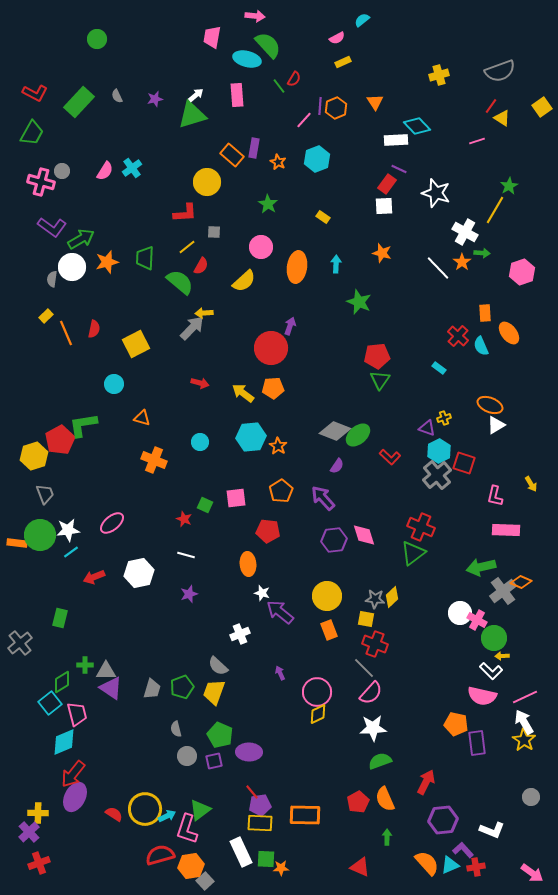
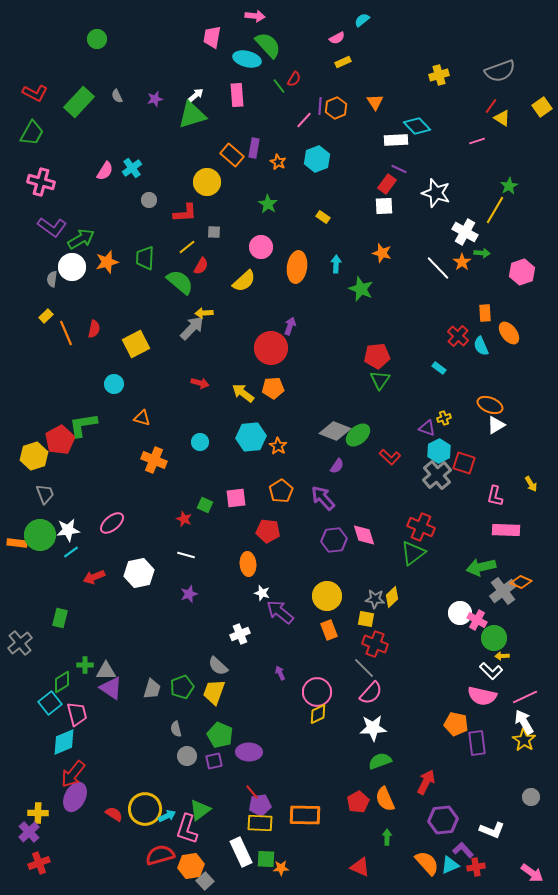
gray circle at (62, 171): moved 87 px right, 29 px down
green star at (359, 302): moved 2 px right, 13 px up
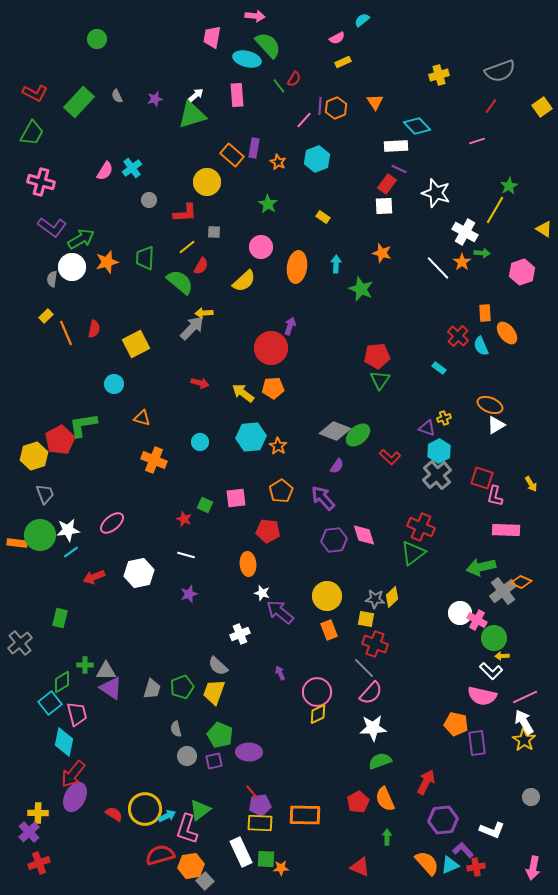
yellow triangle at (502, 118): moved 42 px right, 111 px down
white rectangle at (396, 140): moved 6 px down
orange ellipse at (509, 333): moved 2 px left
red square at (464, 463): moved 18 px right, 15 px down
cyan diamond at (64, 742): rotated 56 degrees counterclockwise
pink arrow at (532, 873): moved 1 px right, 5 px up; rotated 65 degrees clockwise
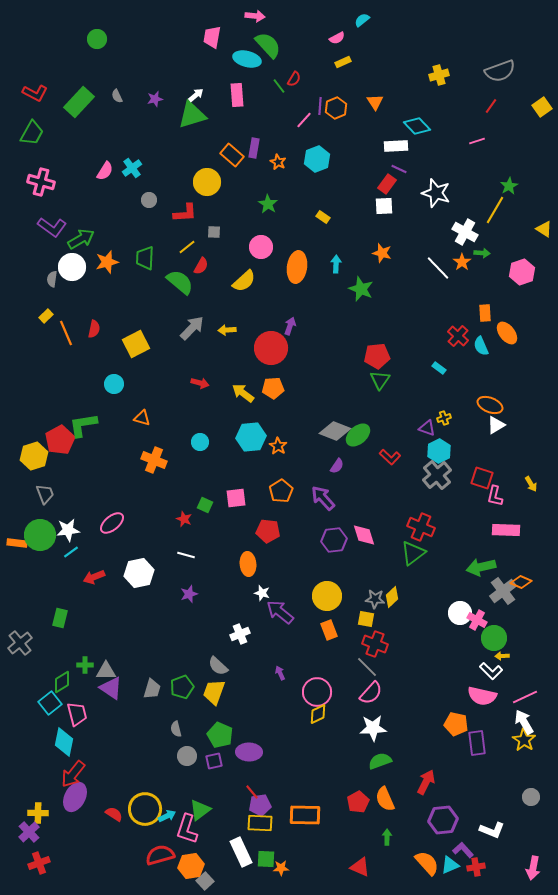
yellow arrow at (204, 313): moved 23 px right, 17 px down
gray line at (364, 668): moved 3 px right, 1 px up
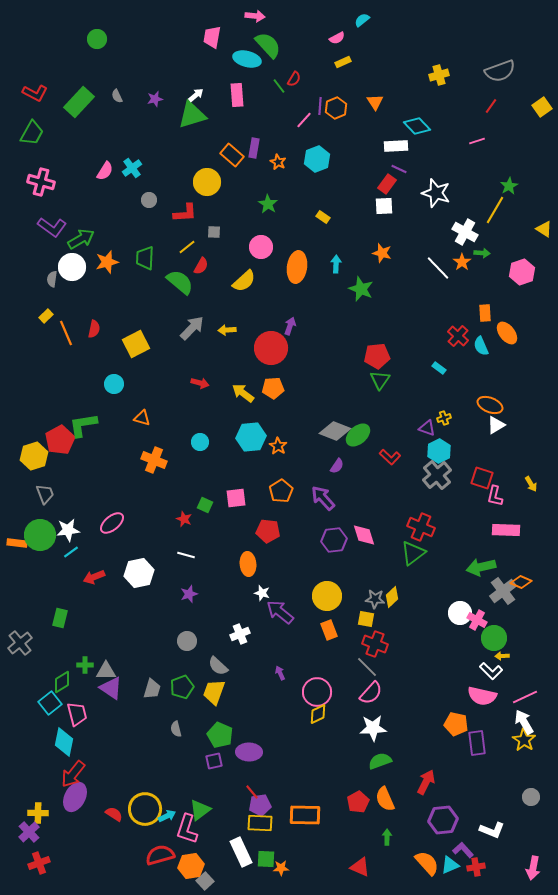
gray circle at (187, 756): moved 115 px up
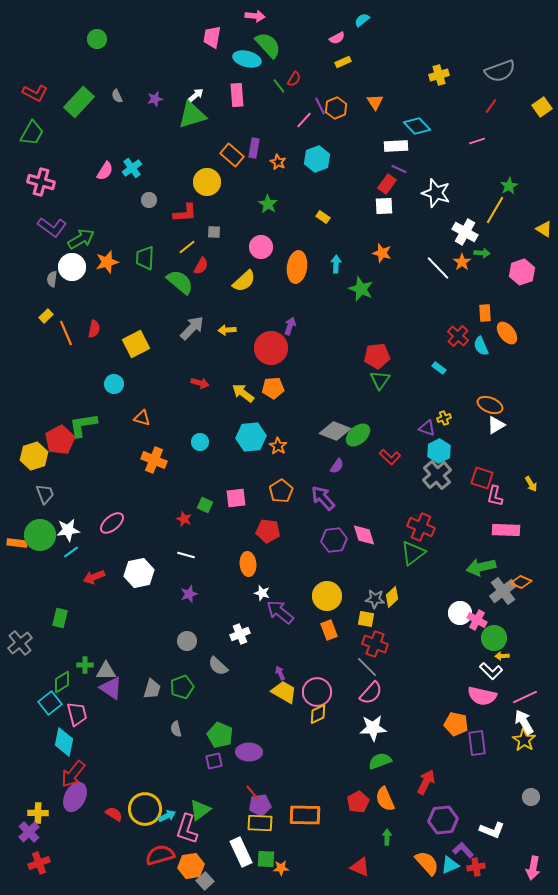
purple line at (320, 106): rotated 30 degrees counterclockwise
yellow trapezoid at (214, 692): moved 70 px right; rotated 100 degrees clockwise
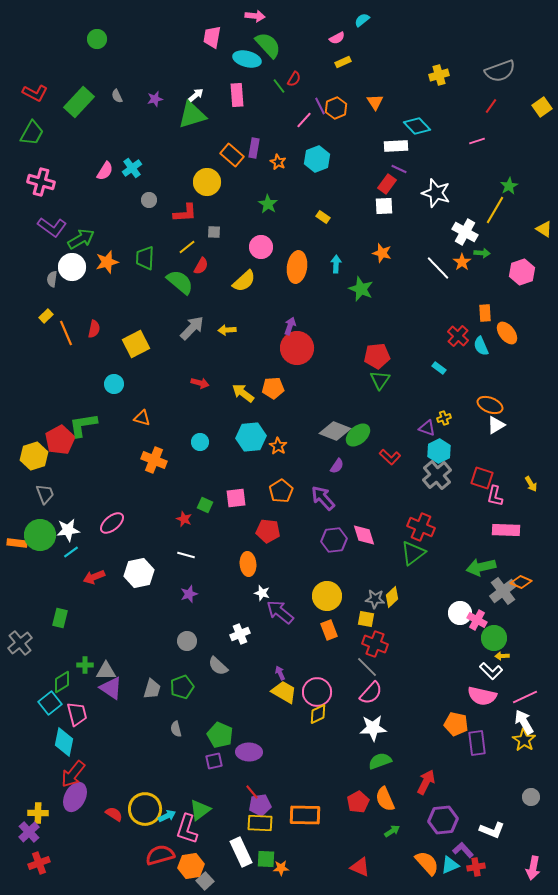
red circle at (271, 348): moved 26 px right
green arrow at (387, 837): moved 5 px right, 6 px up; rotated 56 degrees clockwise
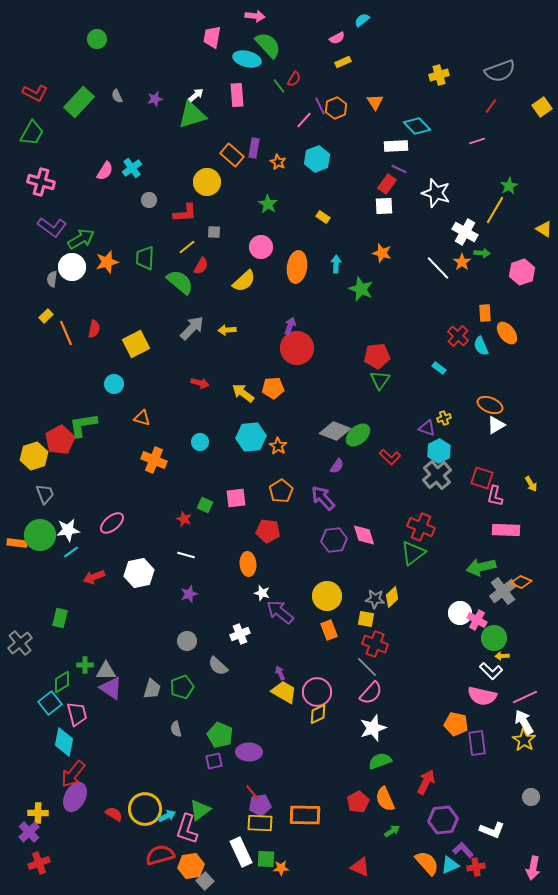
white star at (373, 728): rotated 16 degrees counterclockwise
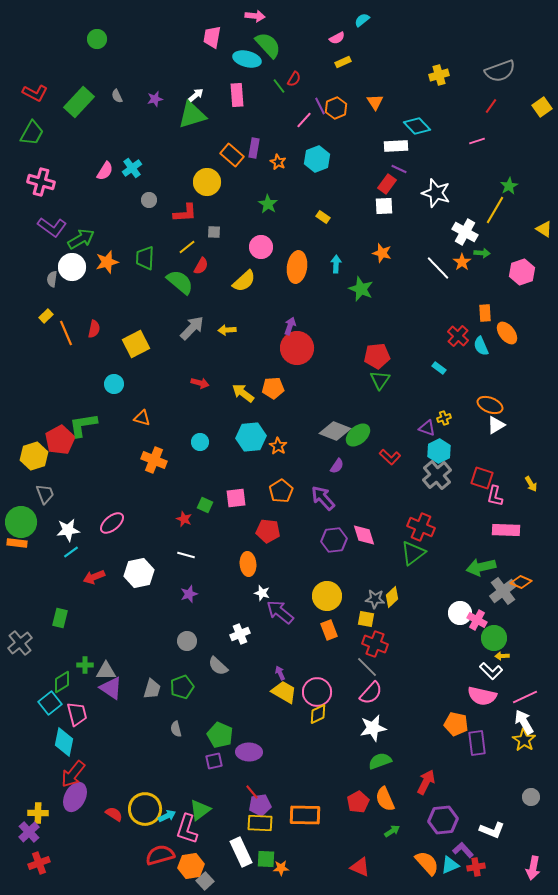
green circle at (40, 535): moved 19 px left, 13 px up
white star at (373, 728): rotated 8 degrees clockwise
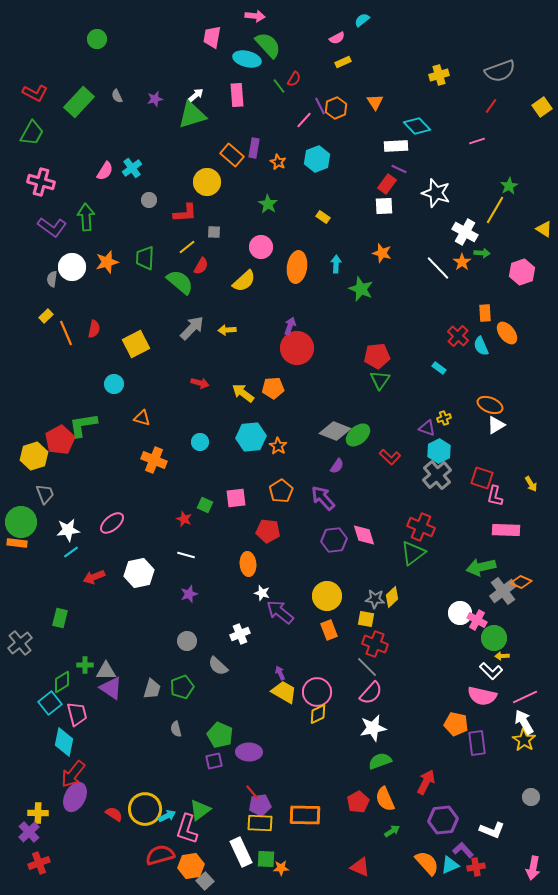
green arrow at (81, 239): moved 5 px right, 22 px up; rotated 64 degrees counterclockwise
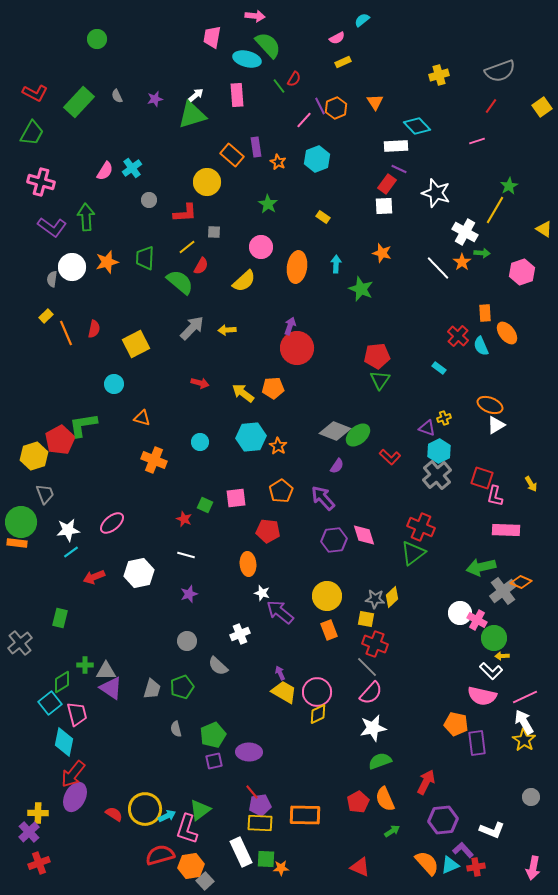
purple rectangle at (254, 148): moved 2 px right, 1 px up; rotated 18 degrees counterclockwise
green pentagon at (220, 735): moved 7 px left; rotated 25 degrees clockwise
